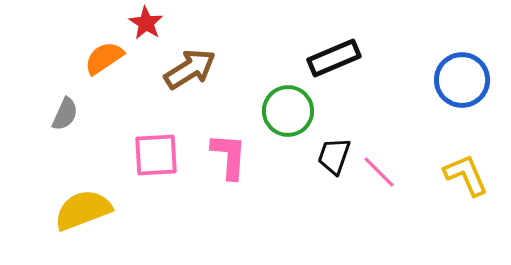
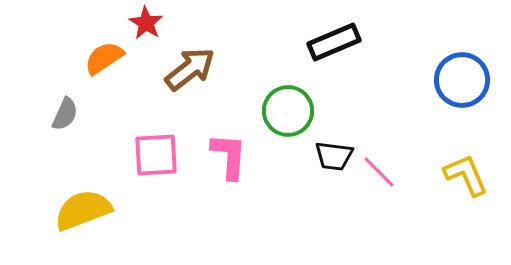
black rectangle: moved 16 px up
brown arrow: rotated 6 degrees counterclockwise
black trapezoid: rotated 102 degrees counterclockwise
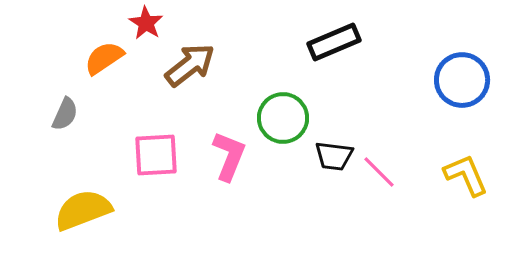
brown arrow: moved 4 px up
green circle: moved 5 px left, 7 px down
pink L-shape: rotated 18 degrees clockwise
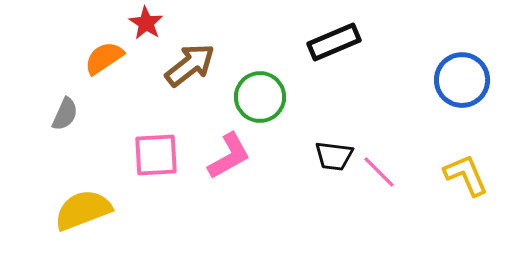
green circle: moved 23 px left, 21 px up
pink L-shape: rotated 39 degrees clockwise
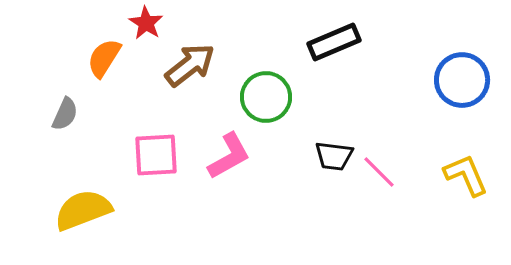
orange semicircle: rotated 24 degrees counterclockwise
green circle: moved 6 px right
